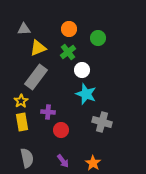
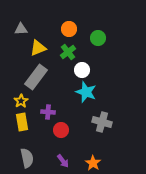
gray triangle: moved 3 px left
cyan star: moved 2 px up
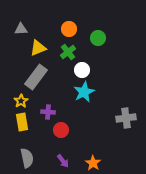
cyan star: moved 2 px left; rotated 25 degrees clockwise
gray cross: moved 24 px right, 4 px up; rotated 24 degrees counterclockwise
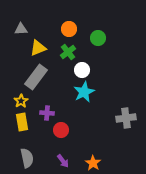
purple cross: moved 1 px left, 1 px down
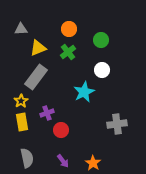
green circle: moved 3 px right, 2 px down
white circle: moved 20 px right
purple cross: rotated 24 degrees counterclockwise
gray cross: moved 9 px left, 6 px down
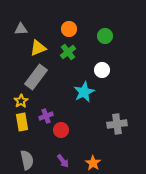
green circle: moved 4 px right, 4 px up
purple cross: moved 1 px left, 3 px down
gray semicircle: moved 2 px down
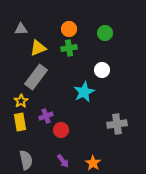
green circle: moved 3 px up
green cross: moved 1 px right, 4 px up; rotated 28 degrees clockwise
yellow rectangle: moved 2 px left
gray semicircle: moved 1 px left
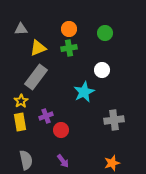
gray cross: moved 3 px left, 4 px up
orange star: moved 19 px right; rotated 21 degrees clockwise
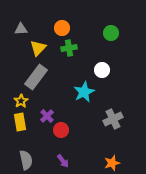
orange circle: moved 7 px left, 1 px up
green circle: moved 6 px right
yellow triangle: rotated 24 degrees counterclockwise
purple cross: moved 1 px right; rotated 24 degrees counterclockwise
gray cross: moved 1 px left, 1 px up; rotated 18 degrees counterclockwise
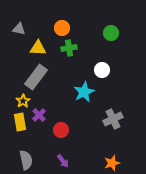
gray triangle: moved 2 px left; rotated 16 degrees clockwise
yellow triangle: rotated 48 degrees clockwise
yellow star: moved 2 px right
purple cross: moved 8 px left, 1 px up
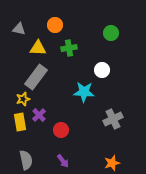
orange circle: moved 7 px left, 3 px up
cyan star: rotated 30 degrees clockwise
yellow star: moved 2 px up; rotated 16 degrees clockwise
